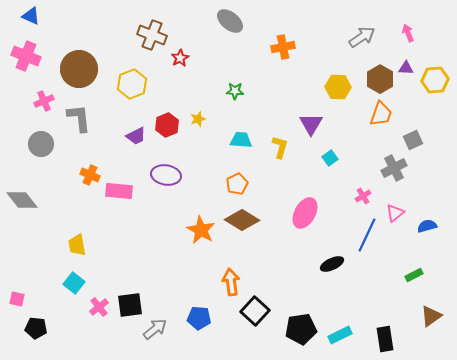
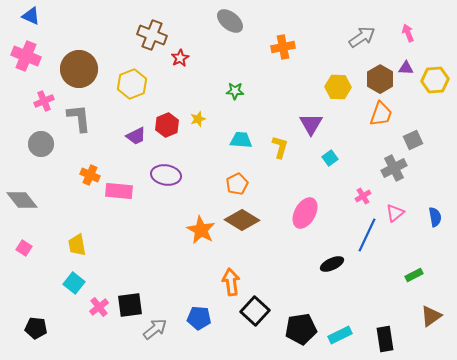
blue semicircle at (427, 226): moved 8 px right, 9 px up; rotated 96 degrees clockwise
pink square at (17, 299): moved 7 px right, 51 px up; rotated 21 degrees clockwise
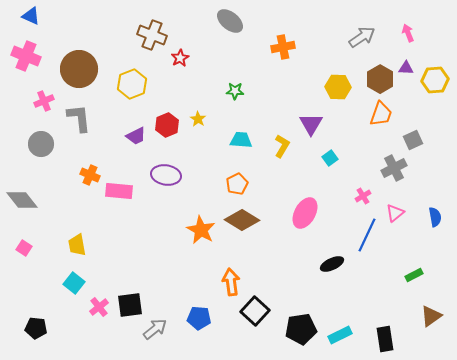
yellow star at (198, 119): rotated 21 degrees counterclockwise
yellow L-shape at (280, 147): moved 2 px right, 1 px up; rotated 15 degrees clockwise
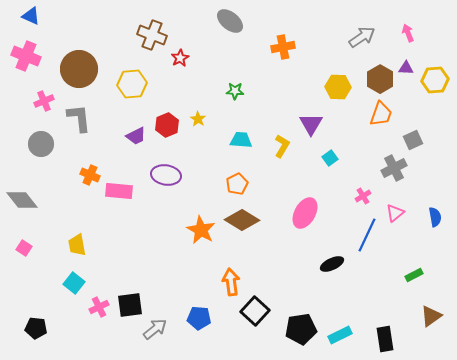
yellow hexagon at (132, 84): rotated 16 degrees clockwise
pink cross at (99, 307): rotated 12 degrees clockwise
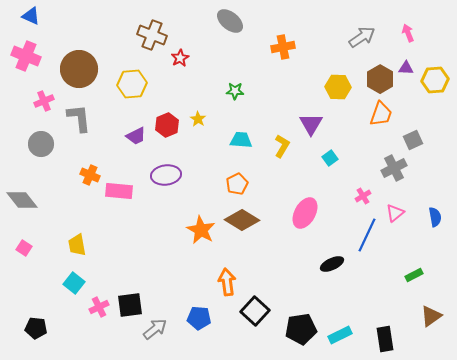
purple ellipse at (166, 175): rotated 16 degrees counterclockwise
orange arrow at (231, 282): moved 4 px left
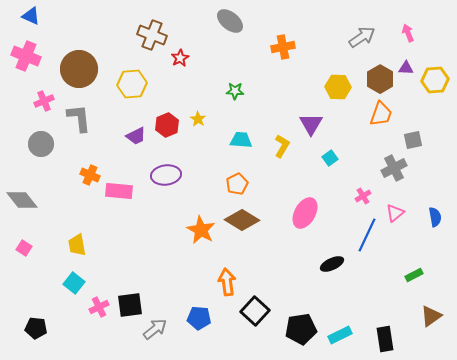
gray square at (413, 140): rotated 12 degrees clockwise
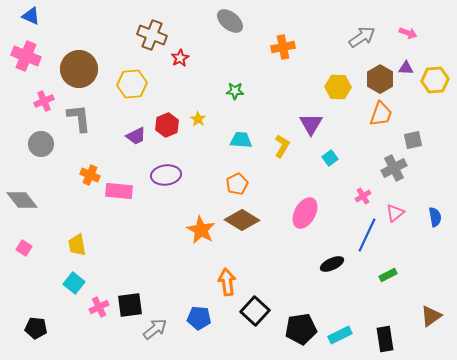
pink arrow at (408, 33): rotated 132 degrees clockwise
green rectangle at (414, 275): moved 26 px left
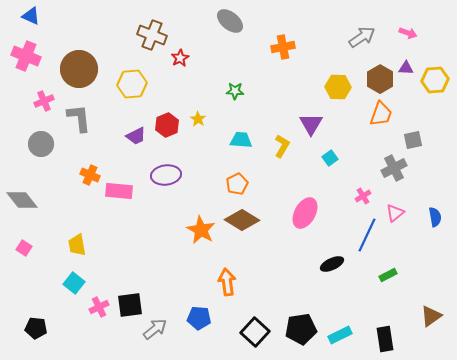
black square at (255, 311): moved 21 px down
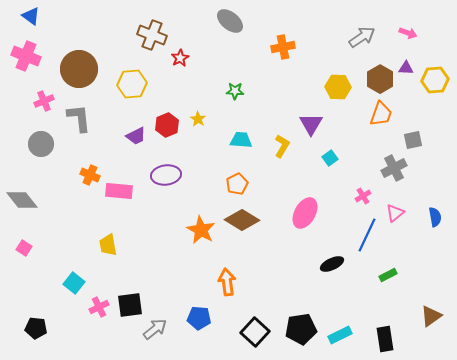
blue triangle at (31, 16): rotated 12 degrees clockwise
yellow trapezoid at (77, 245): moved 31 px right
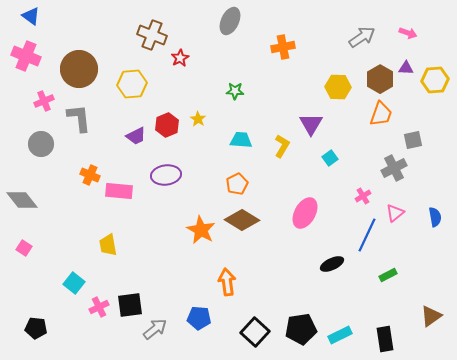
gray ellipse at (230, 21): rotated 76 degrees clockwise
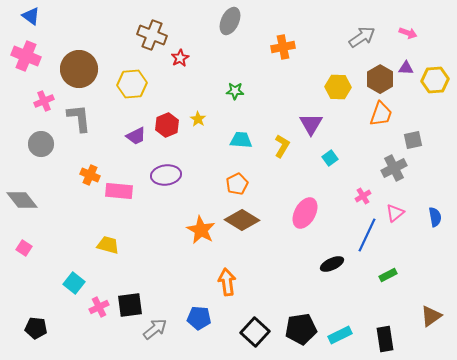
yellow trapezoid at (108, 245): rotated 115 degrees clockwise
